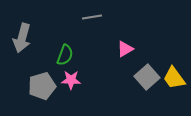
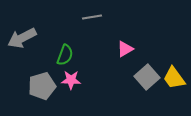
gray arrow: rotated 48 degrees clockwise
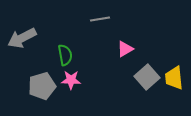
gray line: moved 8 px right, 2 px down
green semicircle: rotated 30 degrees counterclockwise
yellow trapezoid: rotated 30 degrees clockwise
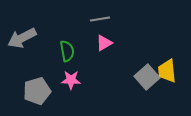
pink triangle: moved 21 px left, 6 px up
green semicircle: moved 2 px right, 4 px up
yellow trapezoid: moved 7 px left, 7 px up
gray pentagon: moved 5 px left, 5 px down
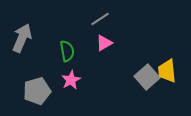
gray line: rotated 24 degrees counterclockwise
gray arrow: rotated 140 degrees clockwise
pink star: rotated 30 degrees counterclockwise
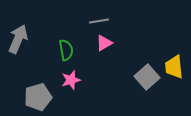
gray line: moved 1 px left, 2 px down; rotated 24 degrees clockwise
gray arrow: moved 4 px left, 1 px down
green semicircle: moved 1 px left, 1 px up
yellow trapezoid: moved 7 px right, 4 px up
pink star: rotated 12 degrees clockwise
gray pentagon: moved 1 px right, 6 px down
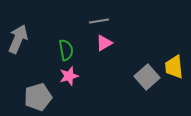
pink star: moved 2 px left, 4 px up
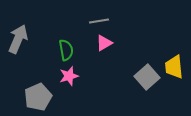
gray pentagon: rotated 8 degrees counterclockwise
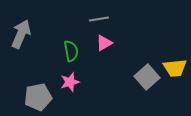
gray line: moved 2 px up
gray arrow: moved 3 px right, 5 px up
green semicircle: moved 5 px right, 1 px down
yellow trapezoid: moved 1 px right, 1 px down; rotated 90 degrees counterclockwise
pink star: moved 1 px right, 6 px down
gray pentagon: rotated 12 degrees clockwise
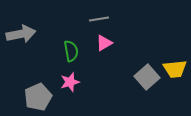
gray arrow: rotated 56 degrees clockwise
yellow trapezoid: moved 1 px down
gray pentagon: rotated 12 degrees counterclockwise
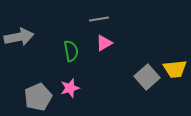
gray arrow: moved 2 px left, 3 px down
pink star: moved 6 px down
